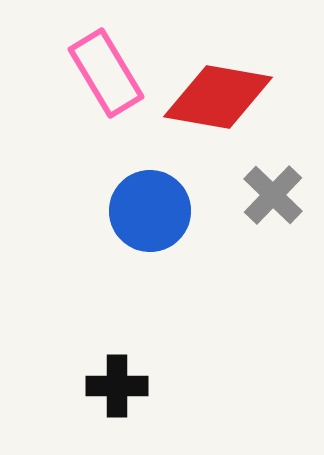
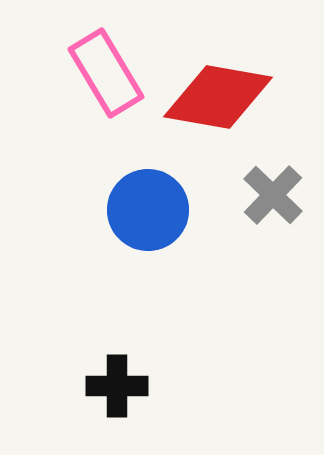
blue circle: moved 2 px left, 1 px up
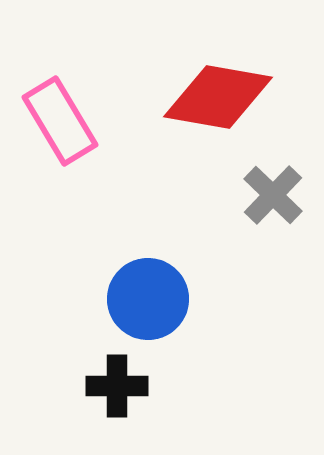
pink rectangle: moved 46 px left, 48 px down
blue circle: moved 89 px down
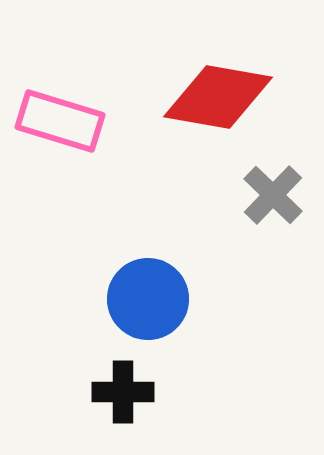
pink rectangle: rotated 42 degrees counterclockwise
black cross: moved 6 px right, 6 px down
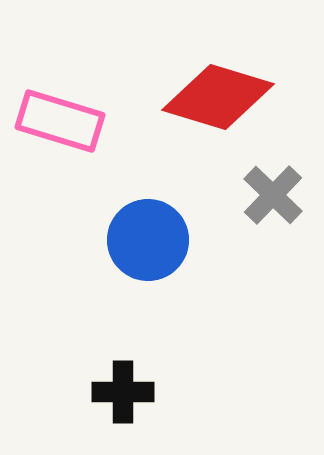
red diamond: rotated 7 degrees clockwise
blue circle: moved 59 px up
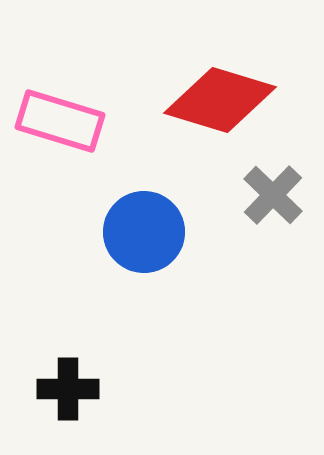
red diamond: moved 2 px right, 3 px down
blue circle: moved 4 px left, 8 px up
black cross: moved 55 px left, 3 px up
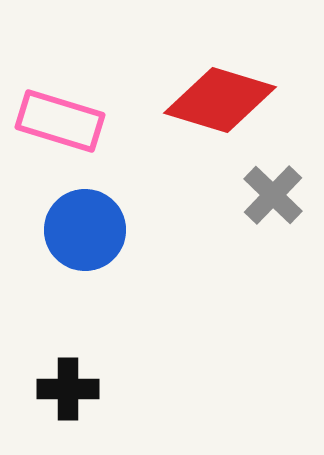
blue circle: moved 59 px left, 2 px up
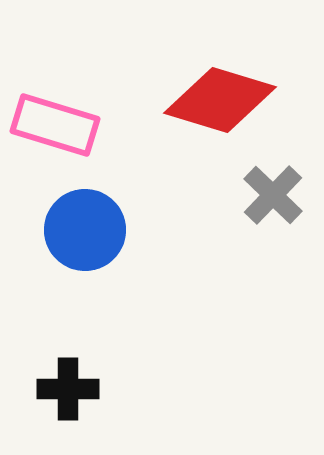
pink rectangle: moved 5 px left, 4 px down
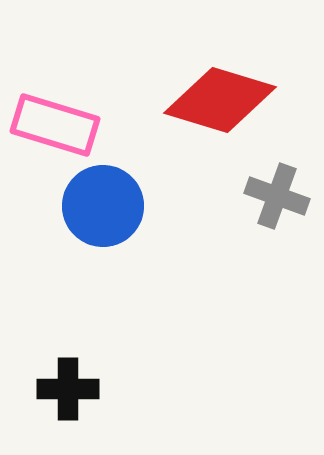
gray cross: moved 4 px right, 1 px down; rotated 24 degrees counterclockwise
blue circle: moved 18 px right, 24 px up
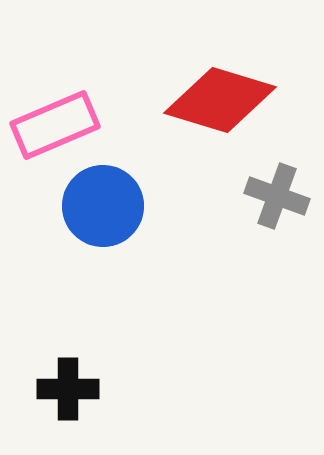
pink rectangle: rotated 40 degrees counterclockwise
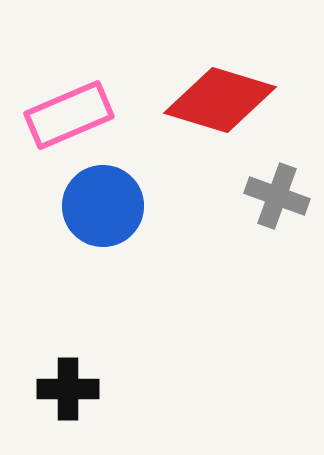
pink rectangle: moved 14 px right, 10 px up
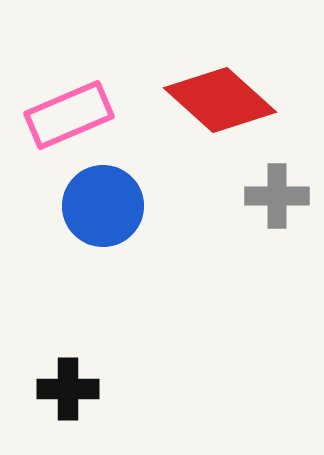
red diamond: rotated 25 degrees clockwise
gray cross: rotated 20 degrees counterclockwise
